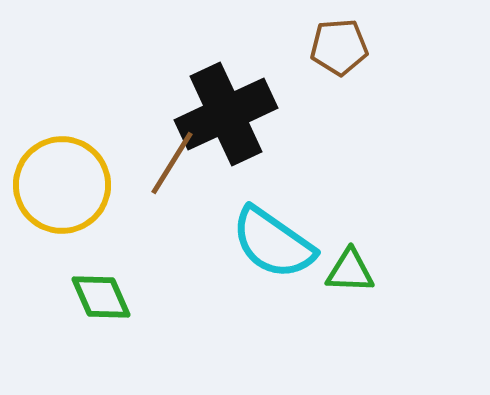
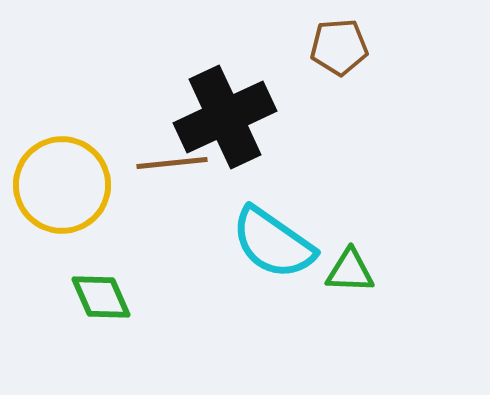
black cross: moved 1 px left, 3 px down
brown line: rotated 52 degrees clockwise
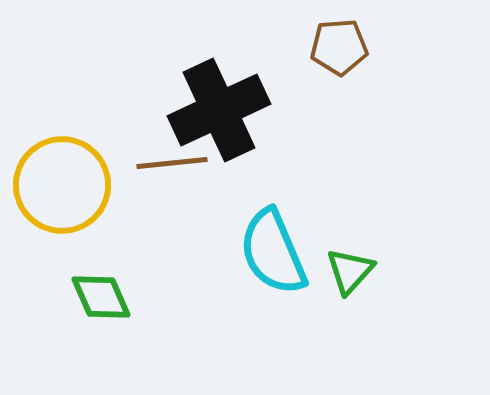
black cross: moved 6 px left, 7 px up
cyan semicircle: moved 9 px down; rotated 32 degrees clockwise
green triangle: rotated 50 degrees counterclockwise
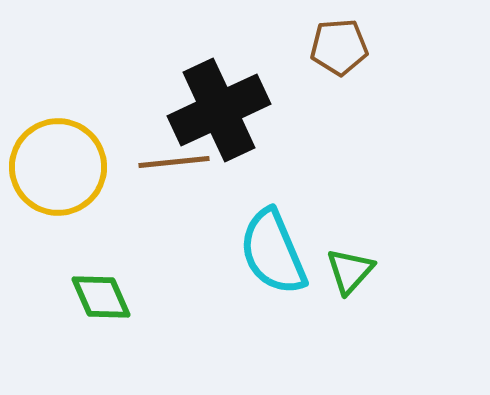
brown line: moved 2 px right, 1 px up
yellow circle: moved 4 px left, 18 px up
